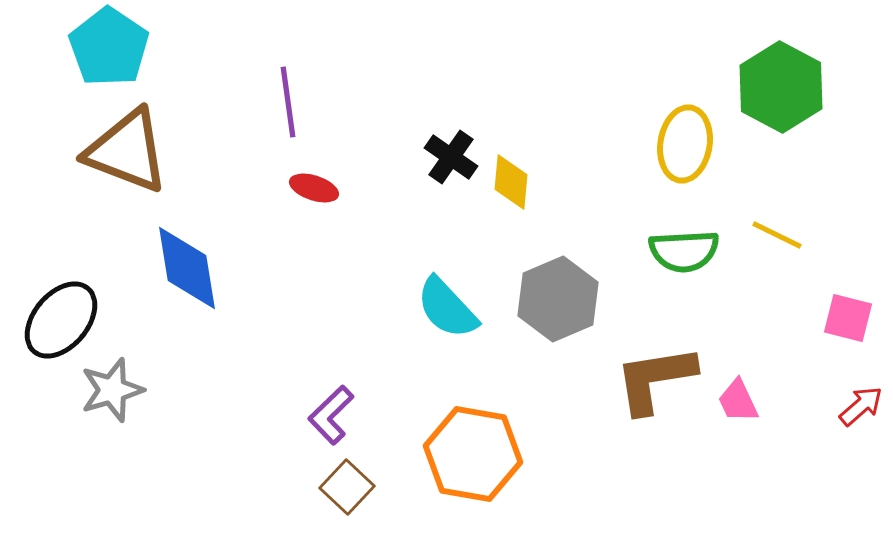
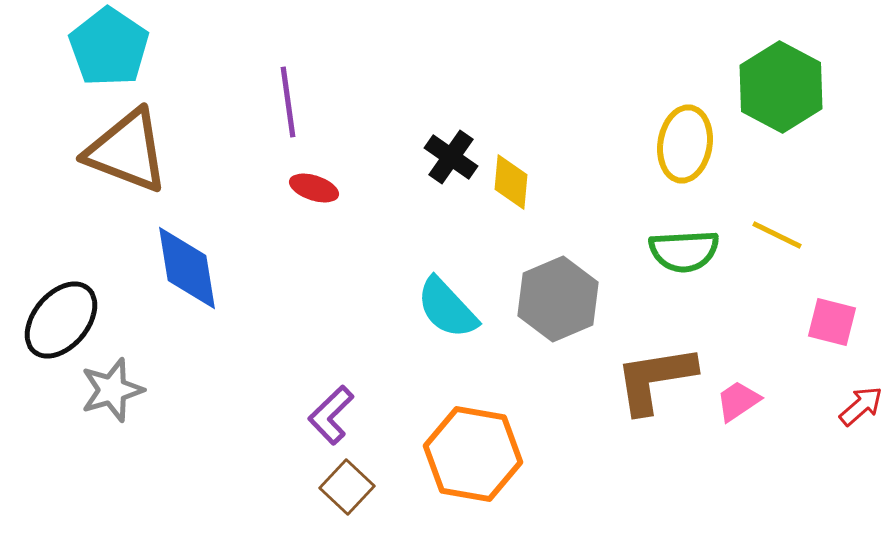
pink square: moved 16 px left, 4 px down
pink trapezoid: rotated 81 degrees clockwise
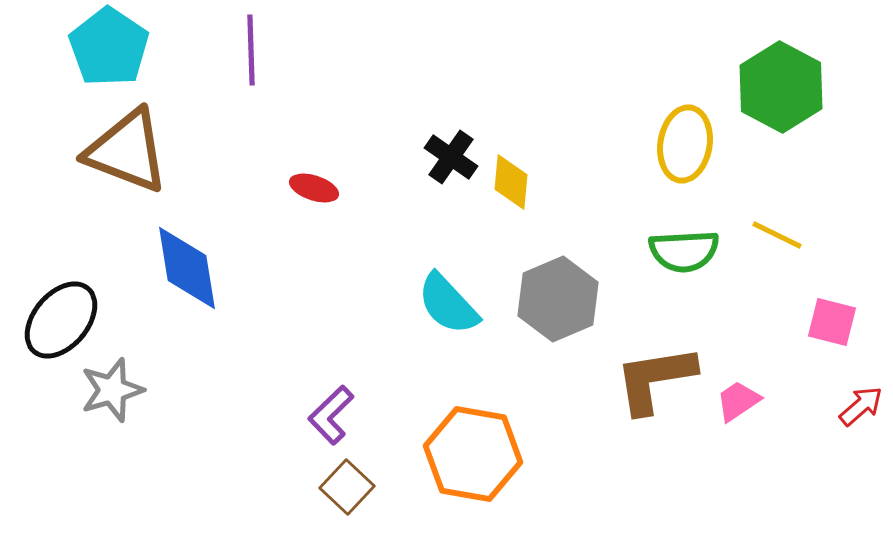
purple line: moved 37 px left, 52 px up; rotated 6 degrees clockwise
cyan semicircle: moved 1 px right, 4 px up
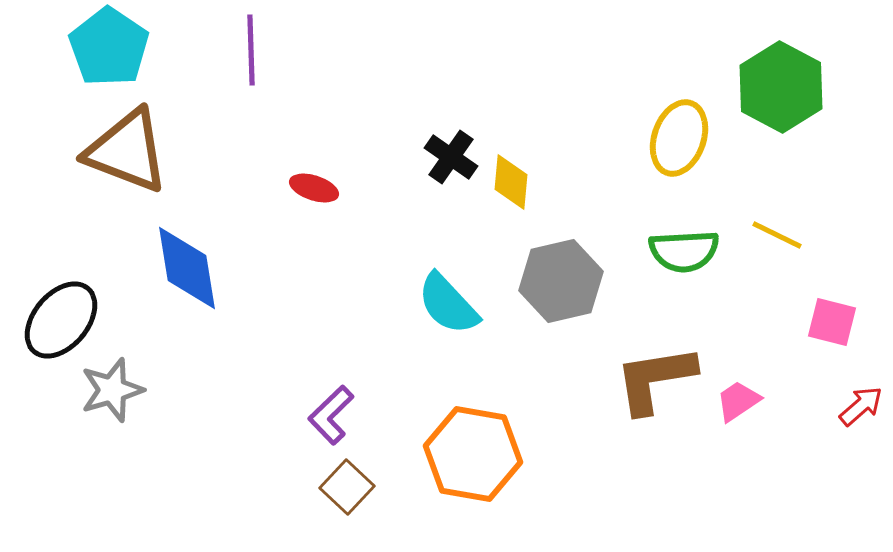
yellow ellipse: moved 6 px left, 6 px up; rotated 10 degrees clockwise
gray hexagon: moved 3 px right, 18 px up; rotated 10 degrees clockwise
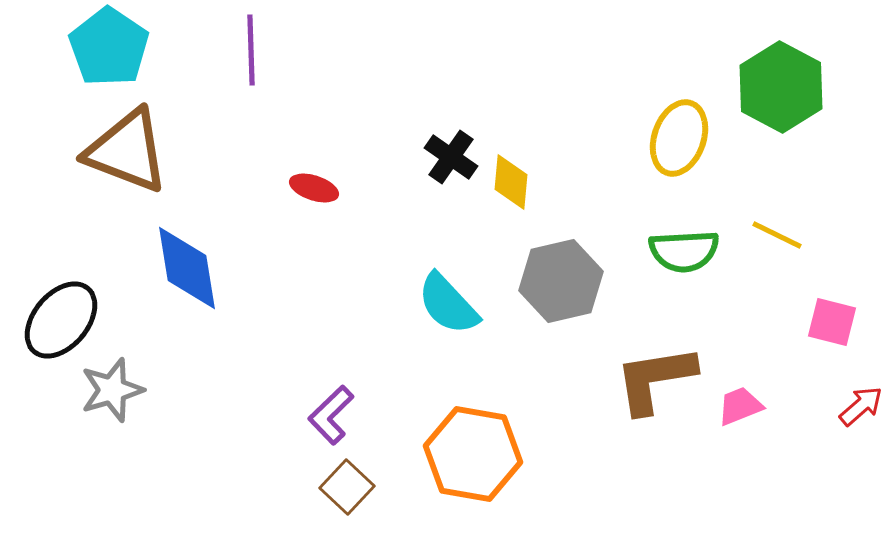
pink trapezoid: moved 2 px right, 5 px down; rotated 12 degrees clockwise
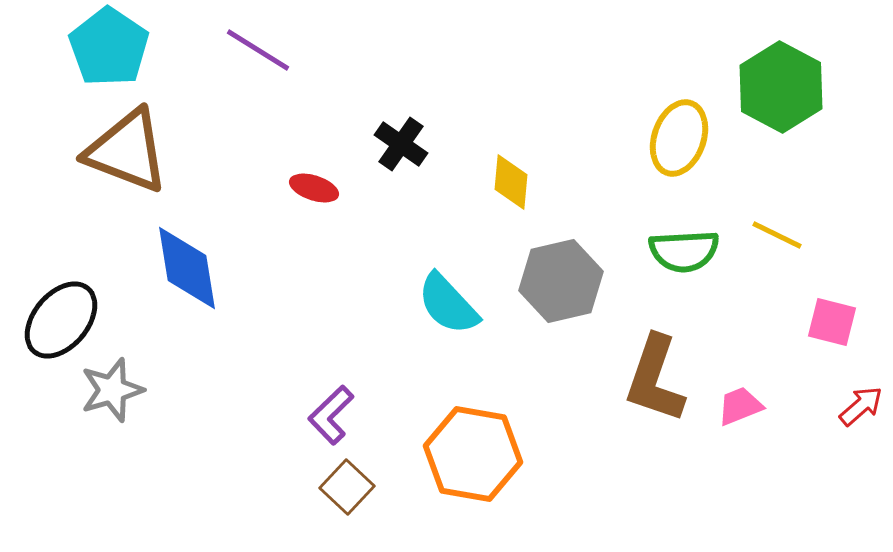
purple line: moved 7 px right; rotated 56 degrees counterclockwise
black cross: moved 50 px left, 13 px up
brown L-shape: rotated 62 degrees counterclockwise
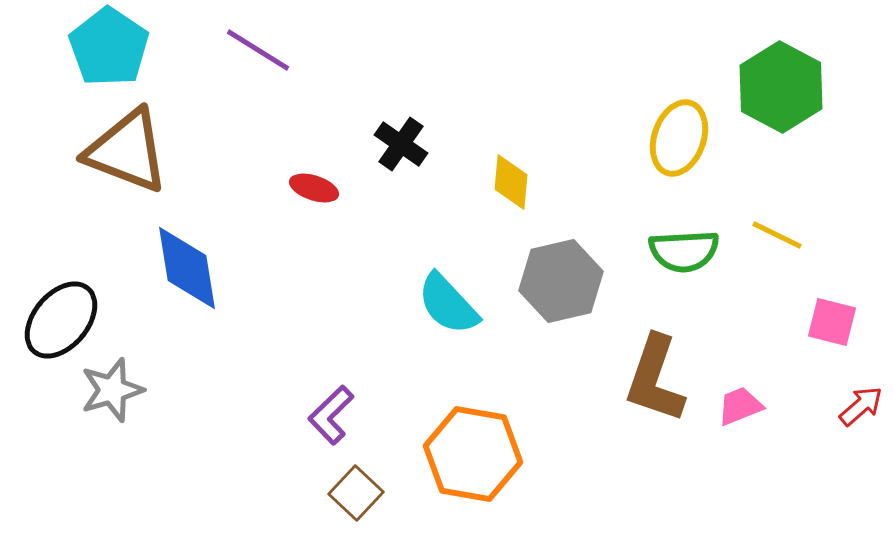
brown square: moved 9 px right, 6 px down
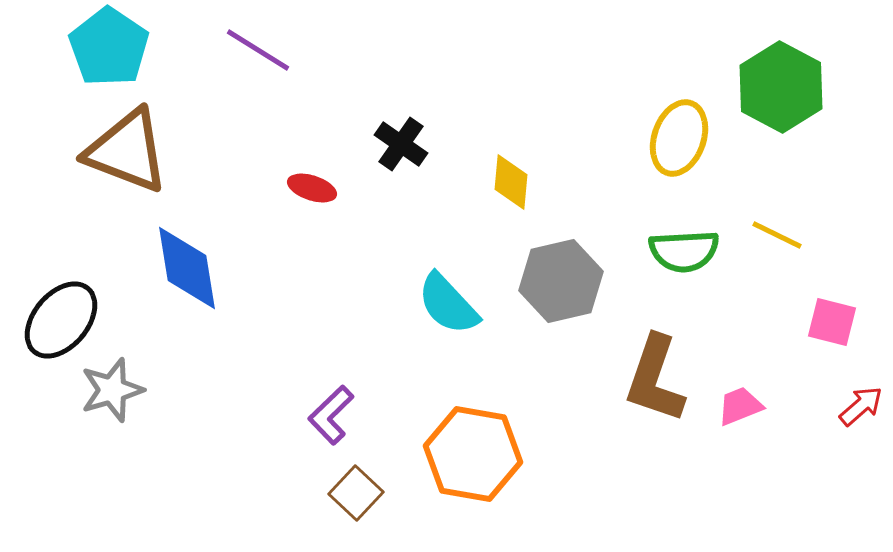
red ellipse: moved 2 px left
